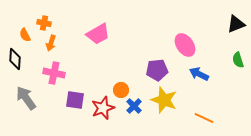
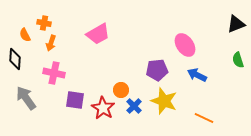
blue arrow: moved 2 px left, 1 px down
yellow star: moved 1 px down
red star: rotated 20 degrees counterclockwise
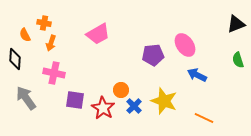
purple pentagon: moved 4 px left, 15 px up
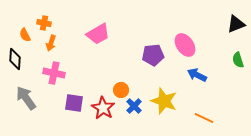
purple square: moved 1 px left, 3 px down
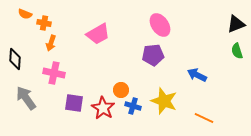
orange semicircle: moved 21 px up; rotated 40 degrees counterclockwise
pink ellipse: moved 25 px left, 20 px up
green semicircle: moved 1 px left, 9 px up
blue cross: moved 1 px left; rotated 28 degrees counterclockwise
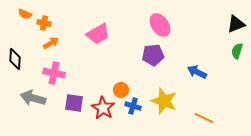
orange arrow: rotated 140 degrees counterclockwise
green semicircle: rotated 35 degrees clockwise
blue arrow: moved 3 px up
gray arrow: moved 7 px right; rotated 40 degrees counterclockwise
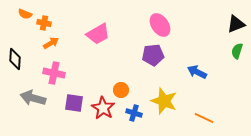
blue cross: moved 1 px right, 7 px down
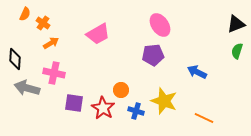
orange semicircle: rotated 88 degrees counterclockwise
orange cross: moved 1 px left; rotated 24 degrees clockwise
gray arrow: moved 6 px left, 10 px up
blue cross: moved 2 px right, 2 px up
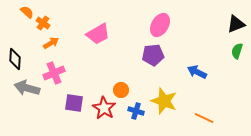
orange semicircle: moved 2 px right, 2 px up; rotated 72 degrees counterclockwise
pink ellipse: rotated 65 degrees clockwise
pink cross: rotated 35 degrees counterclockwise
red star: moved 1 px right
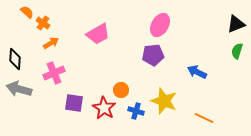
gray arrow: moved 8 px left, 1 px down
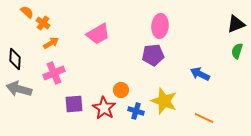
pink ellipse: moved 1 px down; rotated 25 degrees counterclockwise
blue arrow: moved 3 px right, 2 px down
purple square: moved 1 px down; rotated 12 degrees counterclockwise
